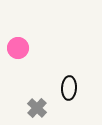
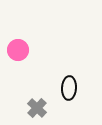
pink circle: moved 2 px down
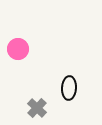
pink circle: moved 1 px up
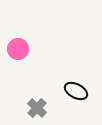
black ellipse: moved 7 px right, 3 px down; rotated 65 degrees counterclockwise
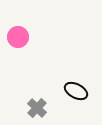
pink circle: moved 12 px up
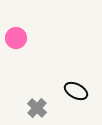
pink circle: moved 2 px left, 1 px down
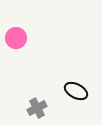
gray cross: rotated 18 degrees clockwise
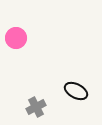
gray cross: moved 1 px left, 1 px up
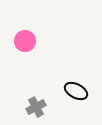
pink circle: moved 9 px right, 3 px down
